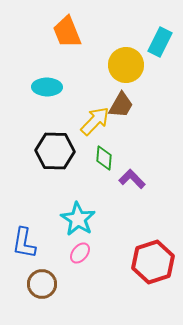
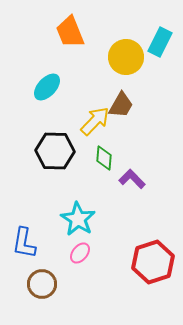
orange trapezoid: moved 3 px right
yellow circle: moved 8 px up
cyan ellipse: rotated 48 degrees counterclockwise
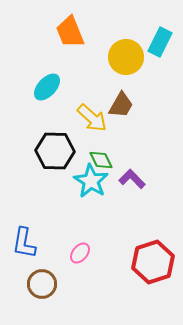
yellow arrow: moved 3 px left, 3 px up; rotated 88 degrees clockwise
green diamond: moved 3 px left, 2 px down; rotated 30 degrees counterclockwise
cyan star: moved 13 px right, 38 px up
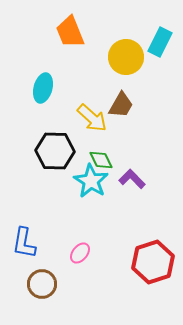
cyan ellipse: moved 4 px left, 1 px down; rotated 28 degrees counterclockwise
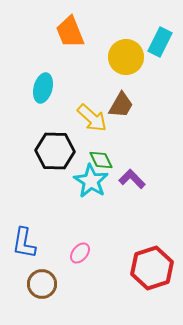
red hexagon: moved 1 px left, 6 px down
